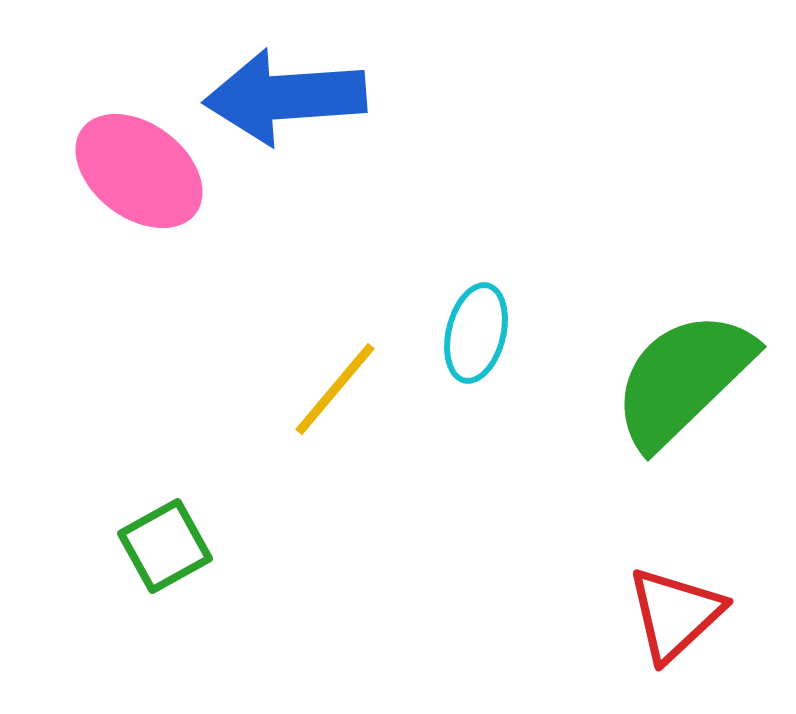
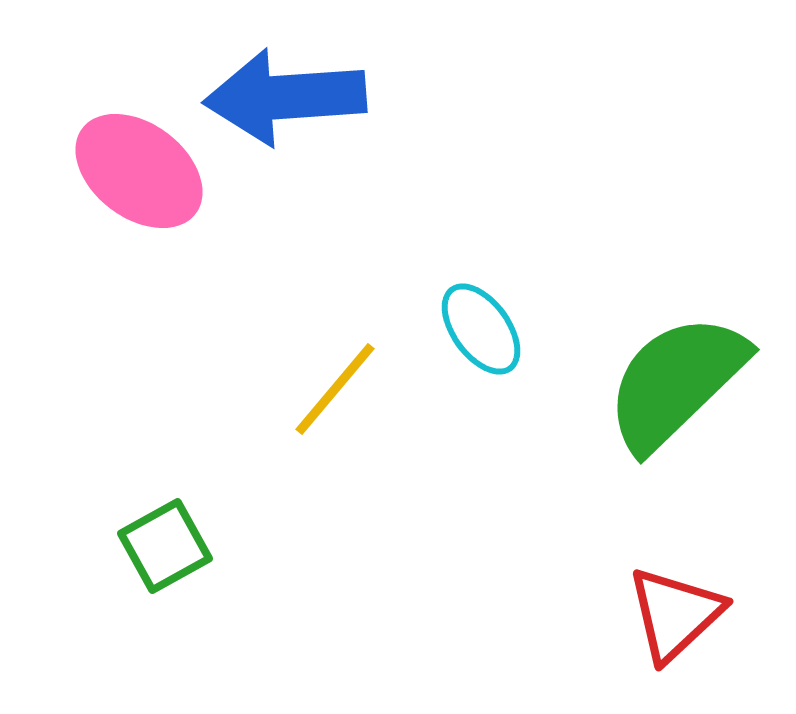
cyan ellipse: moved 5 px right, 4 px up; rotated 50 degrees counterclockwise
green semicircle: moved 7 px left, 3 px down
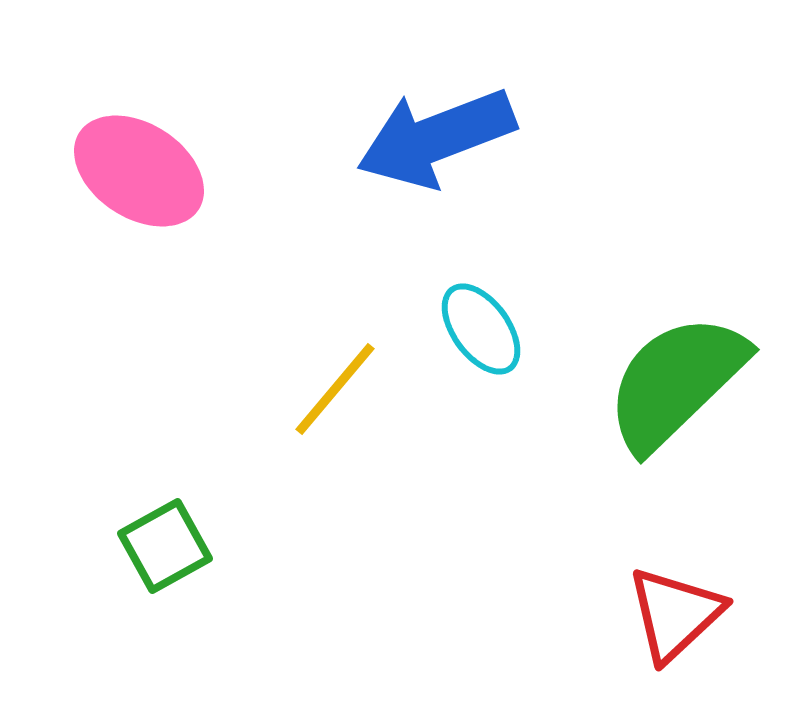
blue arrow: moved 151 px right, 41 px down; rotated 17 degrees counterclockwise
pink ellipse: rotated 4 degrees counterclockwise
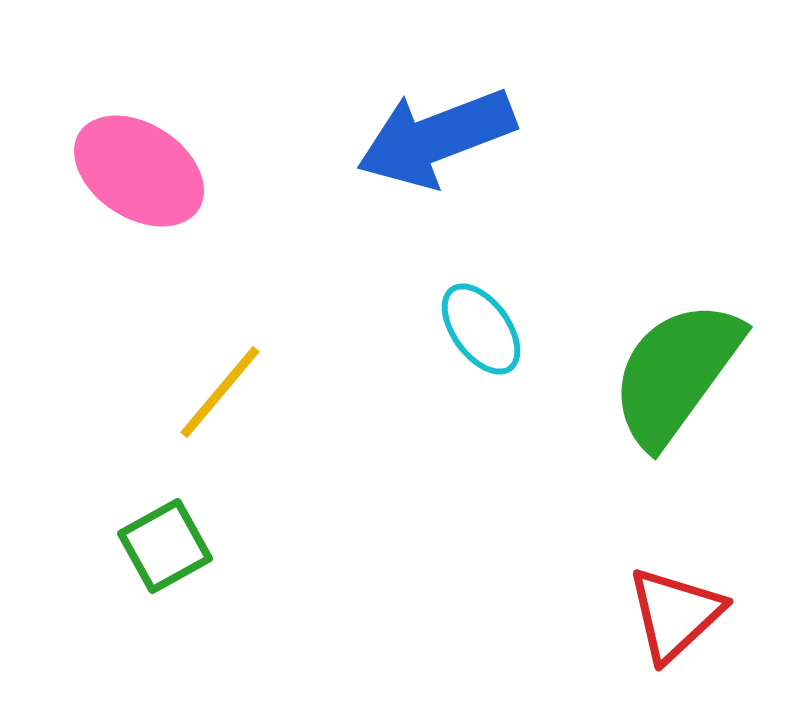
green semicircle: moved 9 px up; rotated 10 degrees counterclockwise
yellow line: moved 115 px left, 3 px down
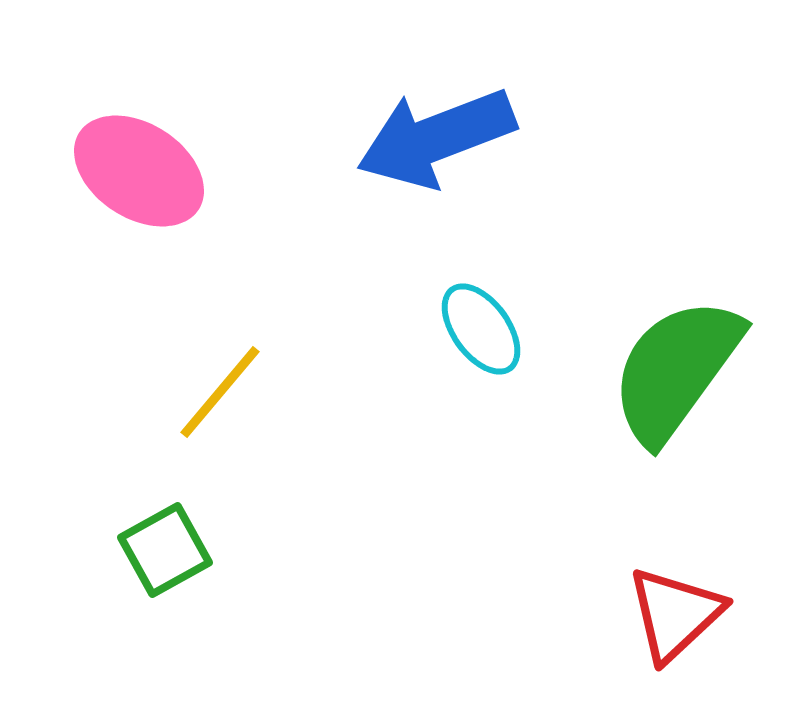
green semicircle: moved 3 px up
green square: moved 4 px down
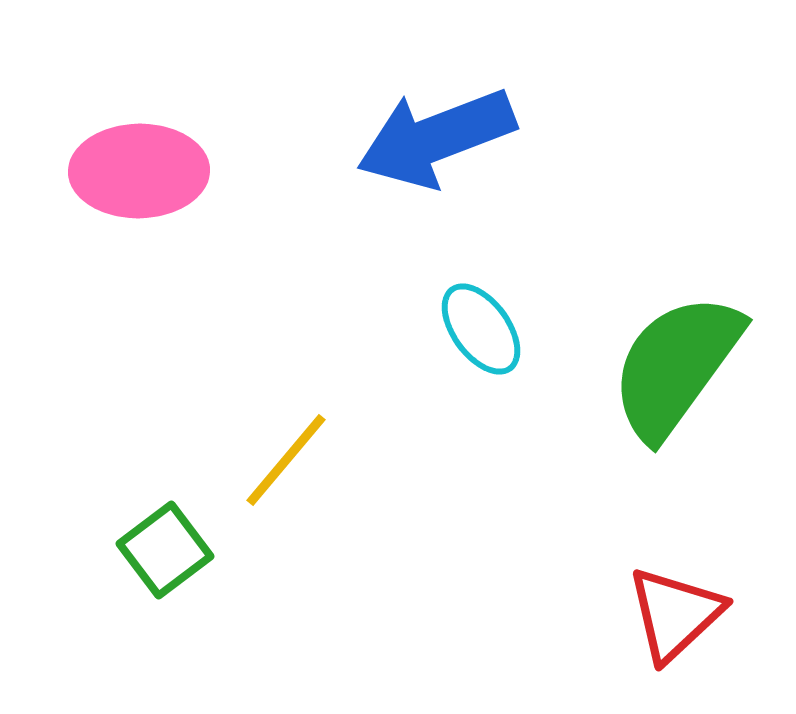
pink ellipse: rotated 34 degrees counterclockwise
green semicircle: moved 4 px up
yellow line: moved 66 px right, 68 px down
green square: rotated 8 degrees counterclockwise
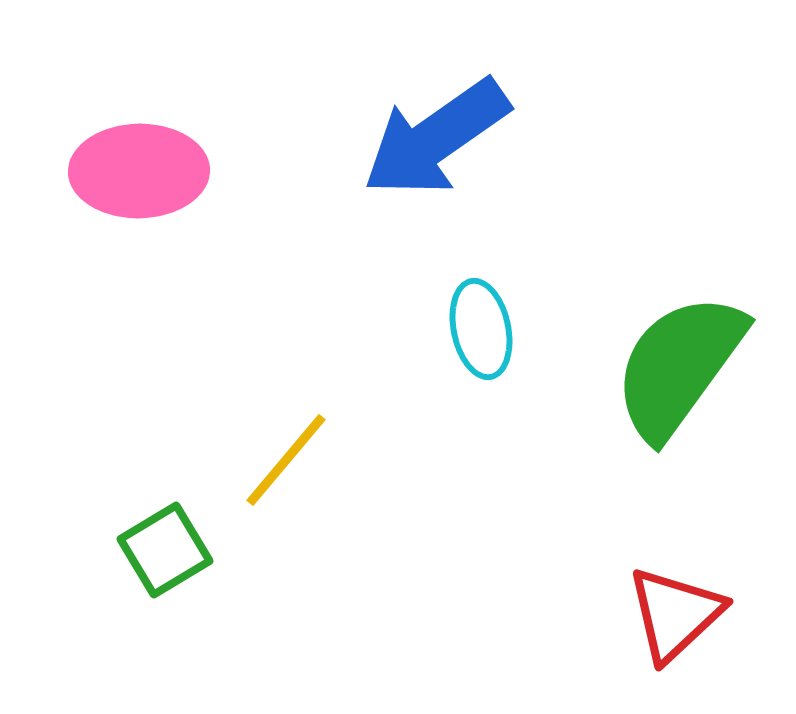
blue arrow: rotated 14 degrees counterclockwise
cyan ellipse: rotated 24 degrees clockwise
green semicircle: moved 3 px right
green square: rotated 6 degrees clockwise
